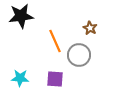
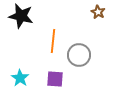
black star: rotated 20 degrees clockwise
brown star: moved 8 px right, 16 px up
orange line: moved 2 px left; rotated 30 degrees clockwise
cyan star: rotated 30 degrees clockwise
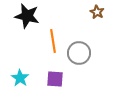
brown star: moved 1 px left
black star: moved 6 px right
orange line: rotated 15 degrees counterclockwise
gray circle: moved 2 px up
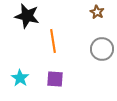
gray circle: moved 23 px right, 4 px up
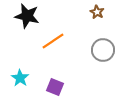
orange line: rotated 65 degrees clockwise
gray circle: moved 1 px right, 1 px down
purple square: moved 8 px down; rotated 18 degrees clockwise
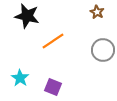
purple square: moved 2 px left
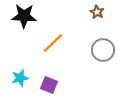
black star: moved 3 px left; rotated 10 degrees counterclockwise
orange line: moved 2 px down; rotated 10 degrees counterclockwise
cyan star: rotated 24 degrees clockwise
purple square: moved 4 px left, 2 px up
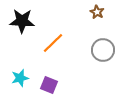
black star: moved 2 px left, 5 px down
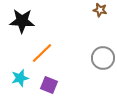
brown star: moved 3 px right, 2 px up; rotated 16 degrees counterclockwise
orange line: moved 11 px left, 10 px down
gray circle: moved 8 px down
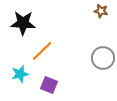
brown star: moved 1 px right, 1 px down
black star: moved 1 px right, 2 px down
orange line: moved 2 px up
cyan star: moved 4 px up
